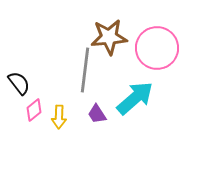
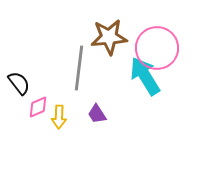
gray line: moved 6 px left, 2 px up
cyan arrow: moved 10 px right, 22 px up; rotated 81 degrees counterclockwise
pink diamond: moved 4 px right, 3 px up; rotated 15 degrees clockwise
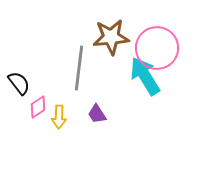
brown star: moved 2 px right
pink diamond: rotated 10 degrees counterclockwise
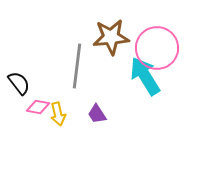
gray line: moved 2 px left, 2 px up
pink diamond: rotated 45 degrees clockwise
yellow arrow: moved 1 px left, 3 px up; rotated 15 degrees counterclockwise
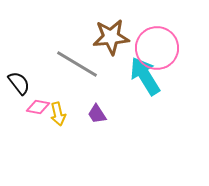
gray line: moved 2 px up; rotated 66 degrees counterclockwise
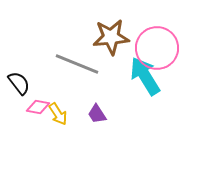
gray line: rotated 9 degrees counterclockwise
yellow arrow: rotated 20 degrees counterclockwise
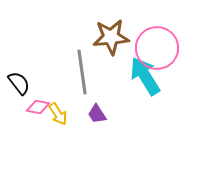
gray line: moved 5 px right, 8 px down; rotated 60 degrees clockwise
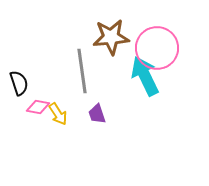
gray line: moved 1 px up
cyan arrow: rotated 6 degrees clockwise
black semicircle: rotated 20 degrees clockwise
purple trapezoid: rotated 15 degrees clockwise
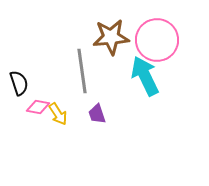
pink circle: moved 8 px up
